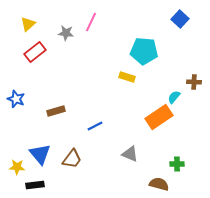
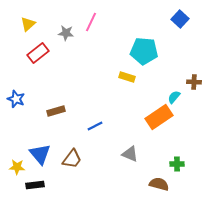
red rectangle: moved 3 px right, 1 px down
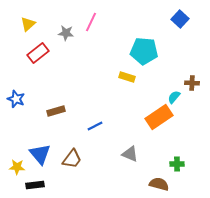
brown cross: moved 2 px left, 1 px down
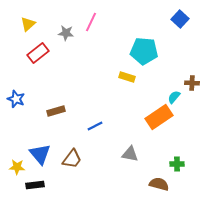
gray triangle: rotated 12 degrees counterclockwise
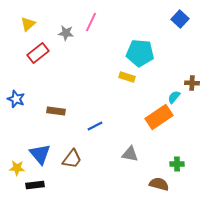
cyan pentagon: moved 4 px left, 2 px down
brown rectangle: rotated 24 degrees clockwise
yellow star: moved 1 px down
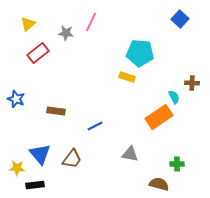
cyan semicircle: rotated 112 degrees clockwise
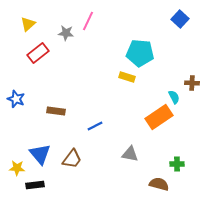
pink line: moved 3 px left, 1 px up
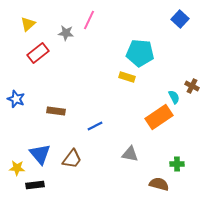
pink line: moved 1 px right, 1 px up
brown cross: moved 3 px down; rotated 24 degrees clockwise
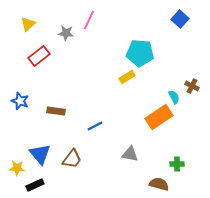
red rectangle: moved 1 px right, 3 px down
yellow rectangle: rotated 49 degrees counterclockwise
blue star: moved 4 px right, 2 px down
black rectangle: rotated 18 degrees counterclockwise
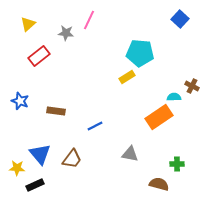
cyan semicircle: rotated 64 degrees counterclockwise
